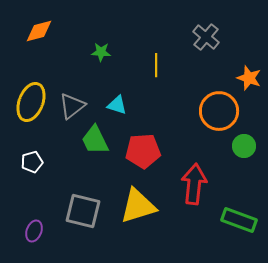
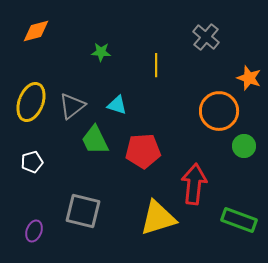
orange diamond: moved 3 px left
yellow triangle: moved 20 px right, 12 px down
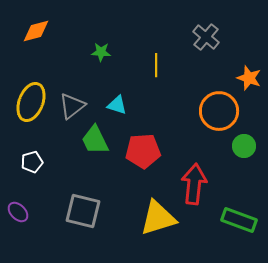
purple ellipse: moved 16 px left, 19 px up; rotated 65 degrees counterclockwise
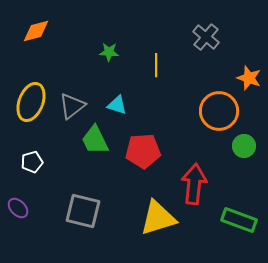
green star: moved 8 px right
purple ellipse: moved 4 px up
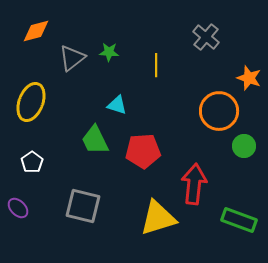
gray triangle: moved 48 px up
white pentagon: rotated 20 degrees counterclockwise
gray square: moved 5 px up
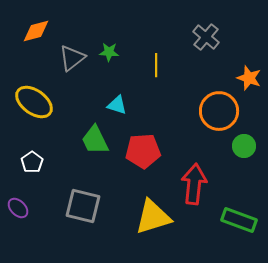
yellow ellipse: moved 3 px right; rotated 75 degrees counterclockwise
yellow triangle: moved 5 px left, 1 px up
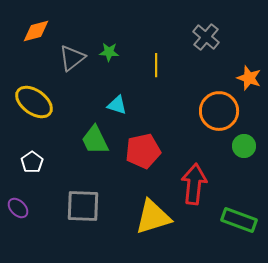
red pentagon: rotated 8 degrees counterclockwise
gray square: rotated 12 degrees counterclockwise
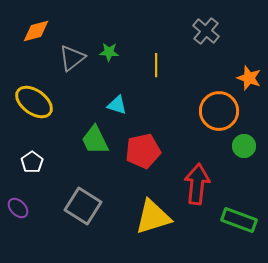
gray cross: moved 6 px up
red arrow: moved 3 px right
gray square: rotated 30 degrees clockwise
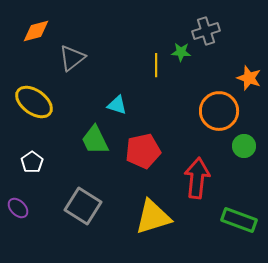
gray cross: rotated 32 degrees clockwise
green star: moved 72 px right
red arrow: moved 6 px up
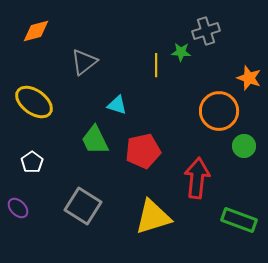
gray triangle: moved 12 px right, 4 px down
